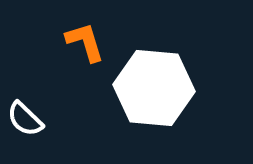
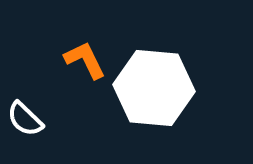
orange L-shape: moved 18 px down; rotated 9 degrees counterclockwise
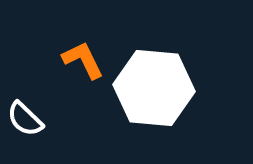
orange L-shape: moved 2 px left
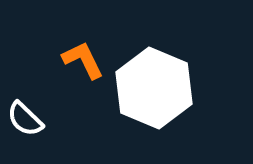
white hexagon: rotated 18 degrees clockwise
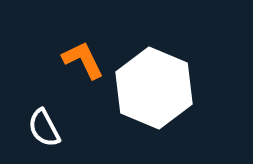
white semicircle: moved 19 px right, 9 px down; rotated 18 degrees clockwise
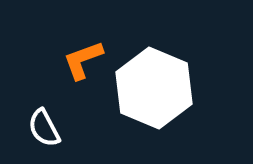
orange L-shape: rotated 84 degrees counterclockwise
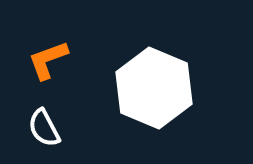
orange L-shape: moved 35 px left
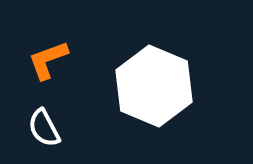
white hexagon: moved 2 px up
